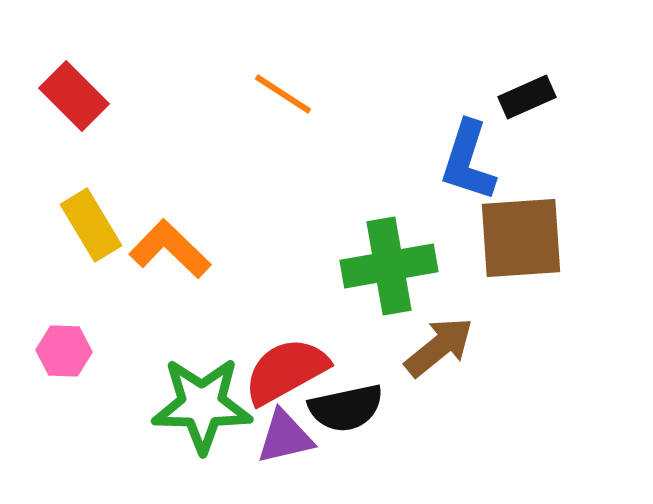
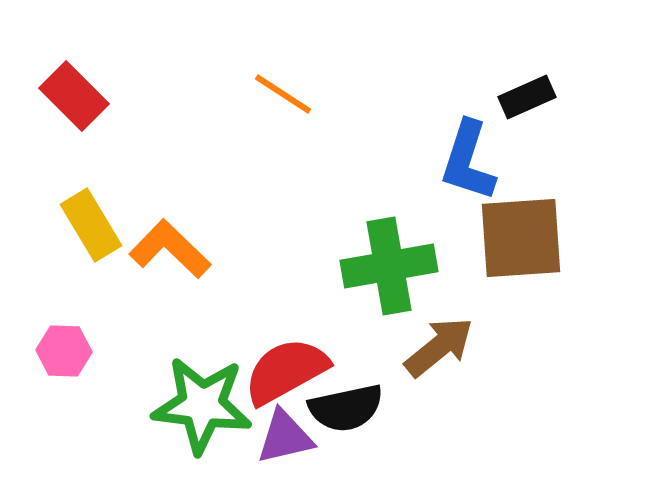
green star: rotated 6 degrees clockwise
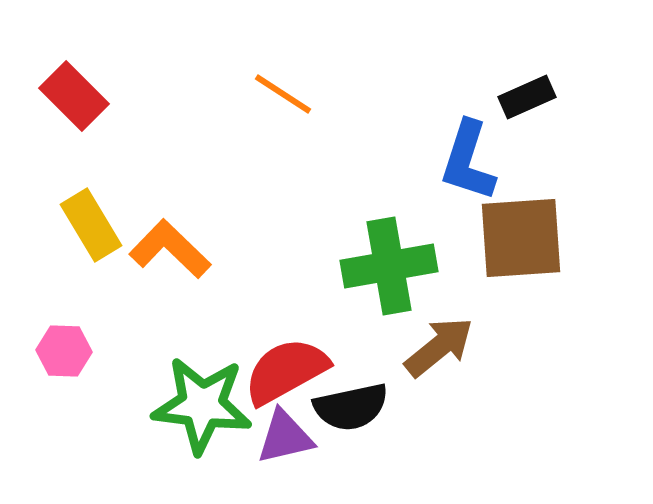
black semicircle: moved 5 px right, 1 px up
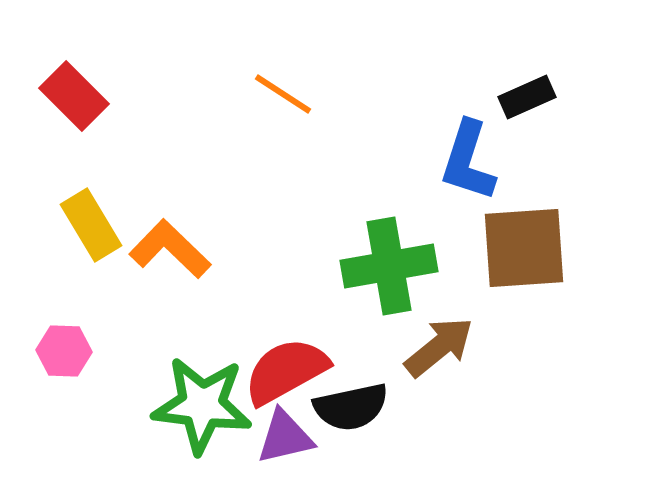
brown square: moved 3 px right, 10 px down
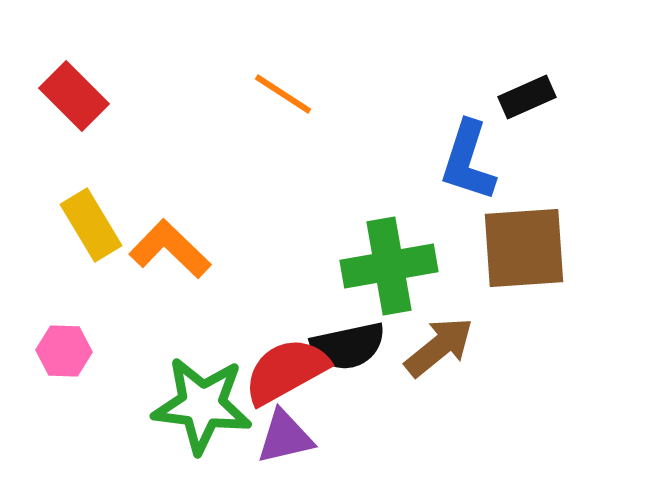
black semicircle: moved 3 px left, 61 px up
